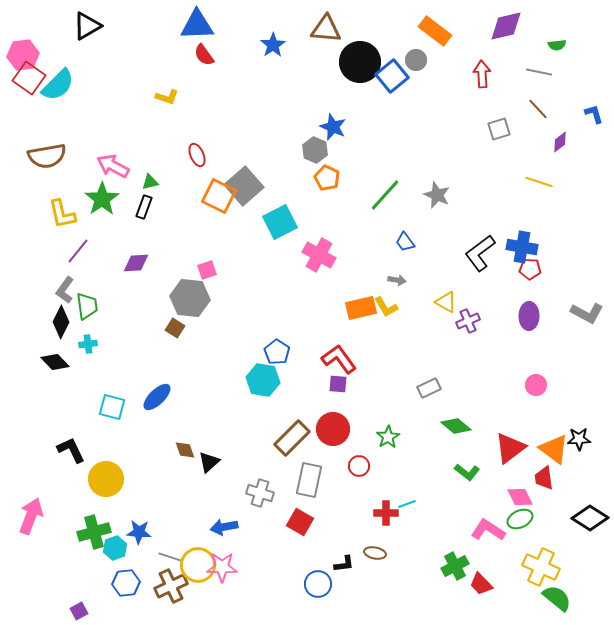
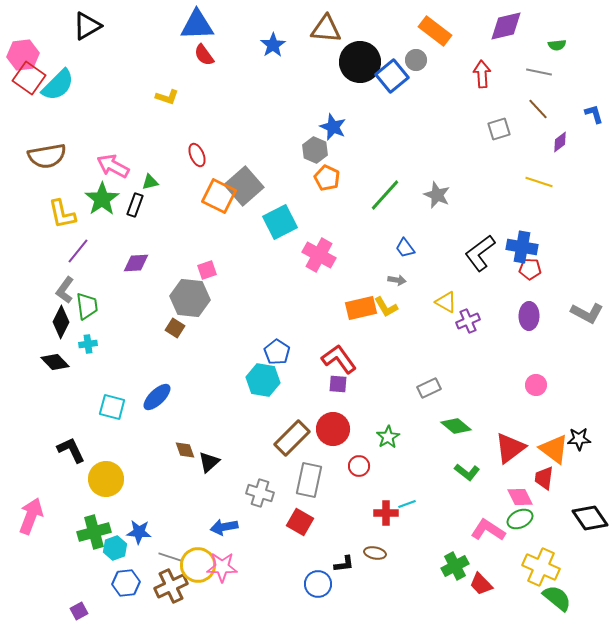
black rectangle at (144, 207): moved 9 px left, 2 px up
blue trapezoid at (405, 242): moved 6 px down
red trapezoid at (544, 478): rotated 15 degrees clockwise
black diamond at (590, 518): rotated 24 degrees clockwise
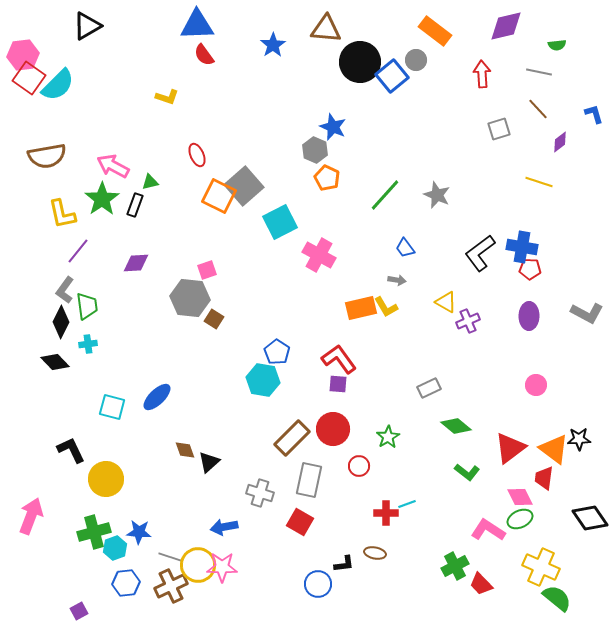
brown square at (175, 328): moved 39 px right, 9 px up
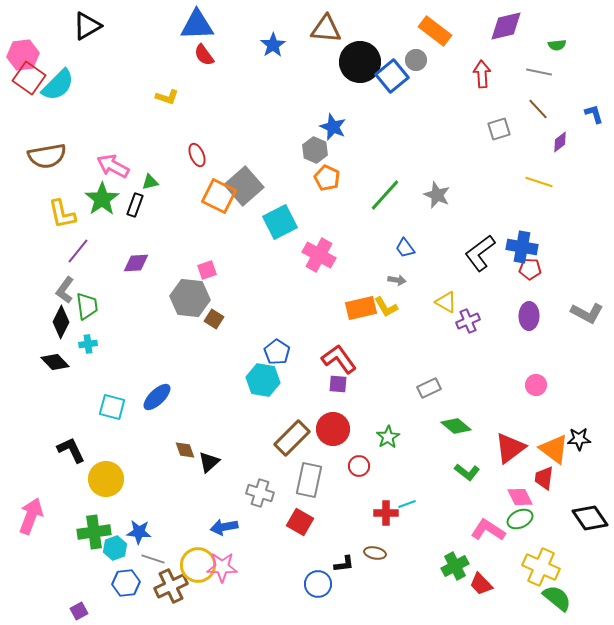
green cross at (94, 532): rotated 8 degrees clockwise
gray line at (170, 557): moved 17 px left, 2 px down
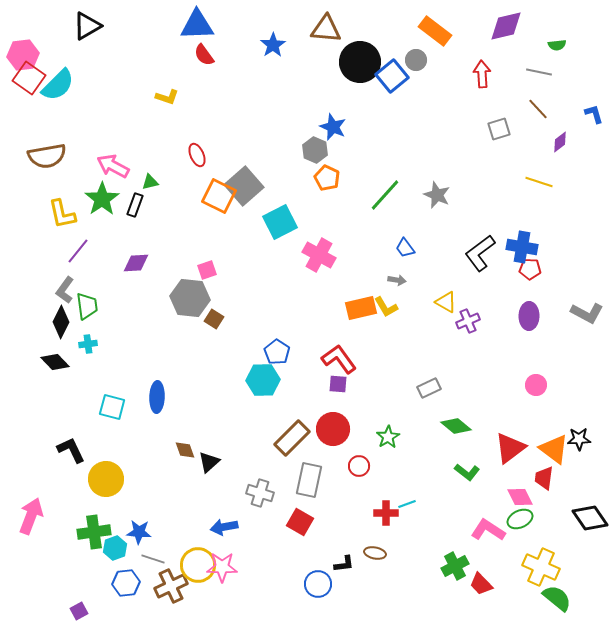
cyan hexagon at (263, 380): rotated 12 degrees counterclockwise
blue ellipse at (157, 397): rotated 44 degrees counterclockwise
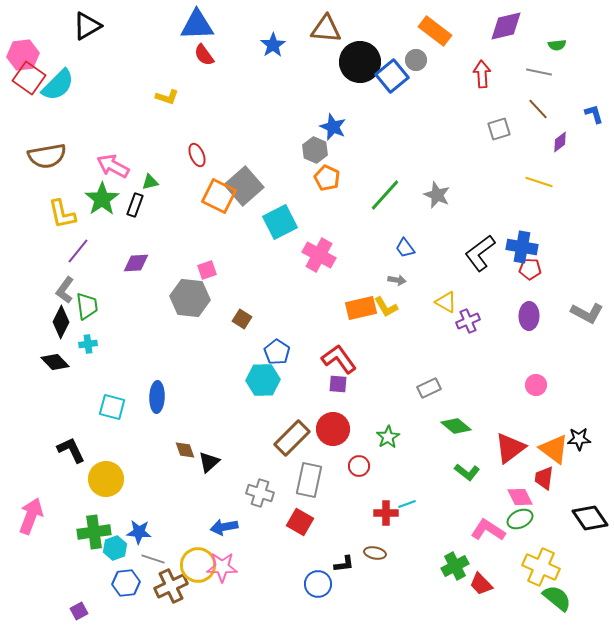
brown square at (214, 319): moved 28 px right
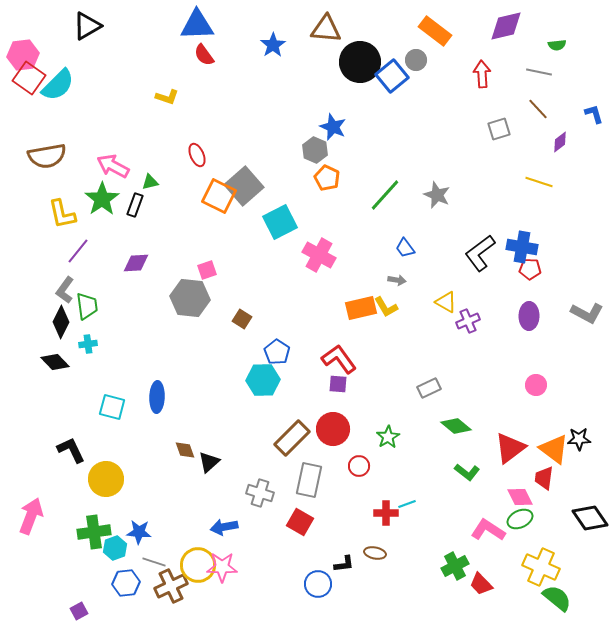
gray line at (153, 559): moved 1 px right, 3 px down
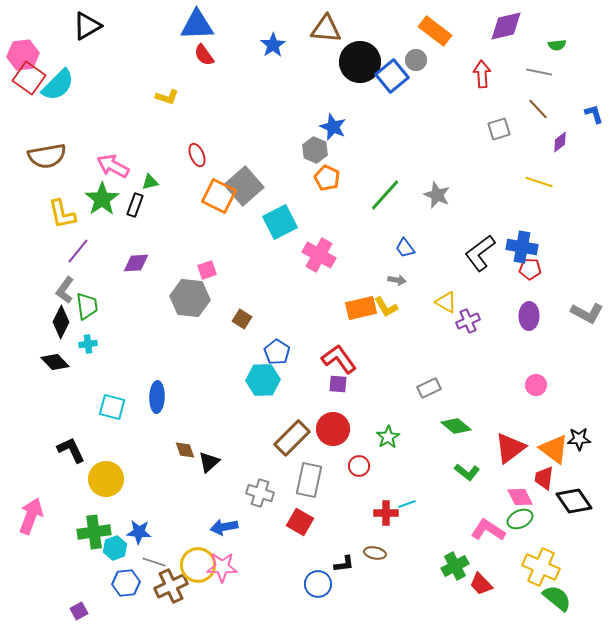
black diamond at (590, 518): moved 16 px left, 17 px up
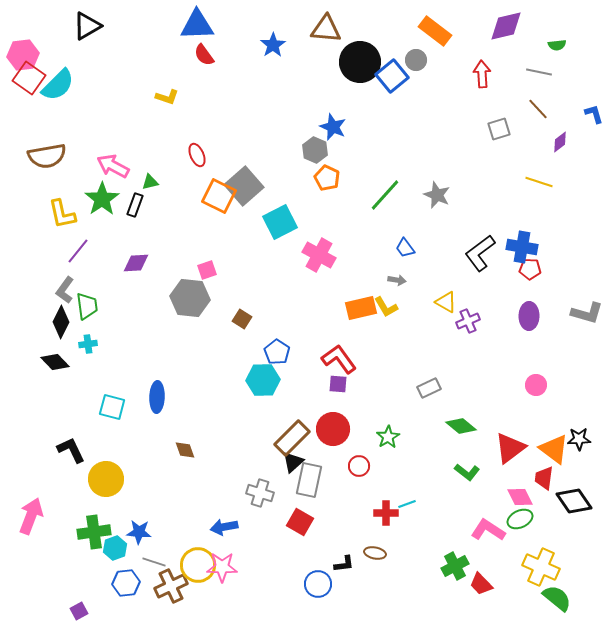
gray L-shape at (587, 313): rotated 12 degrees counterclockwise
green diamond at (456, 426): moved 5 px right
black triangle at (209, 462): moved 84 px right
